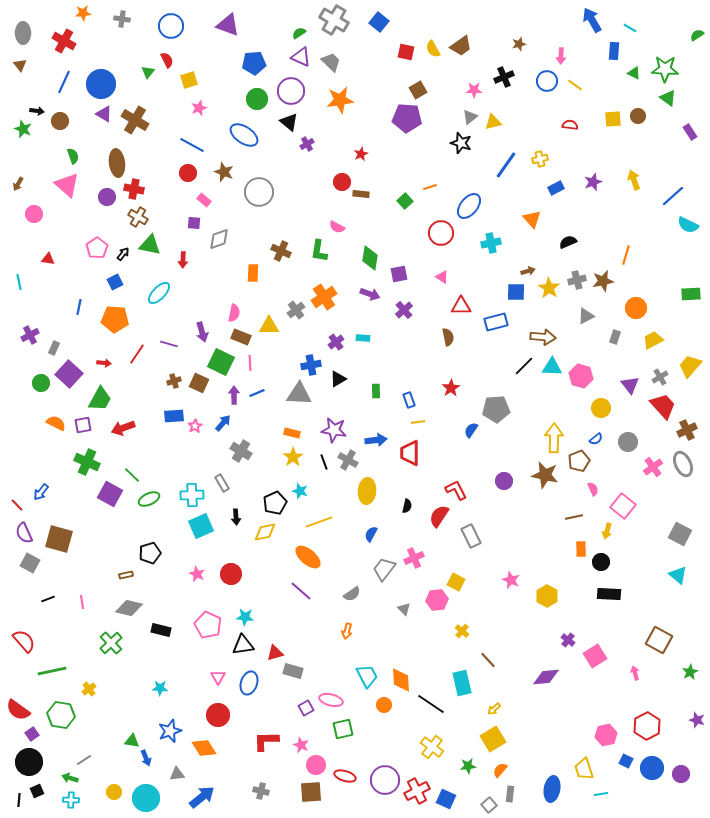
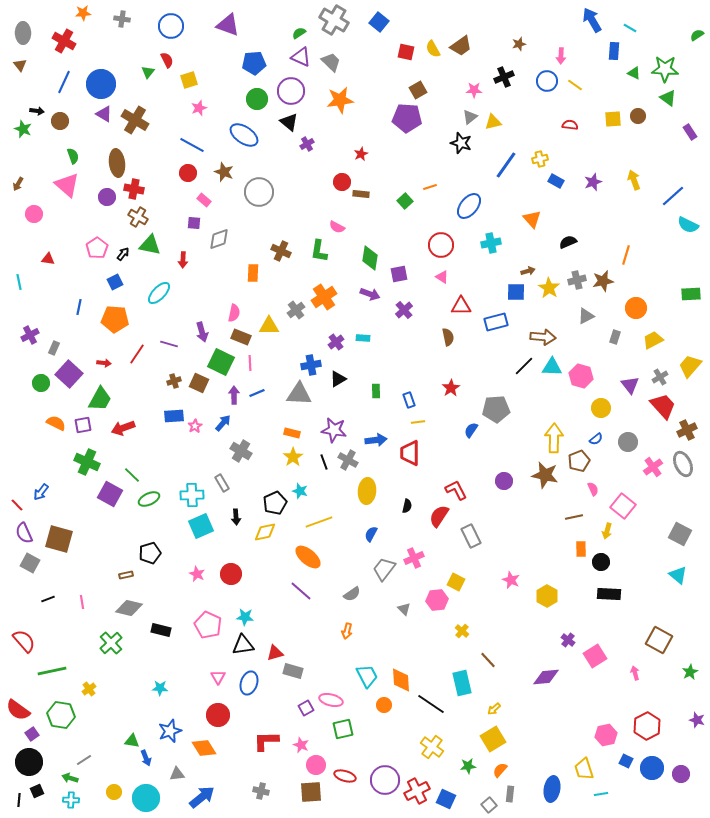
blue rectangle at (556, 188): moved 7 px up; rotated 56 degrees clockwise
red circle at (441, 233): moved 12 px down
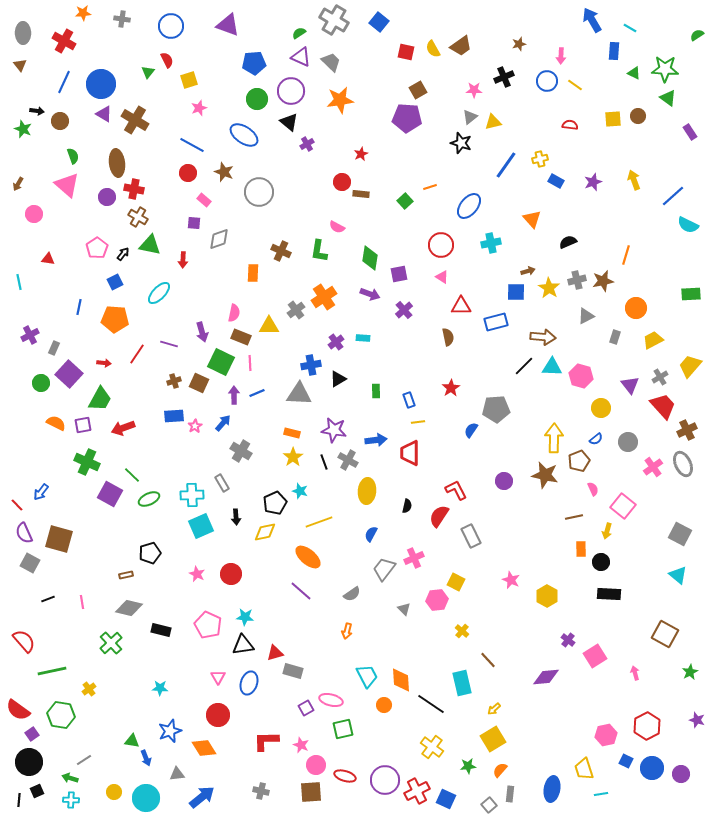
brown square at (659, 640): moved 6 px right, 6 px up
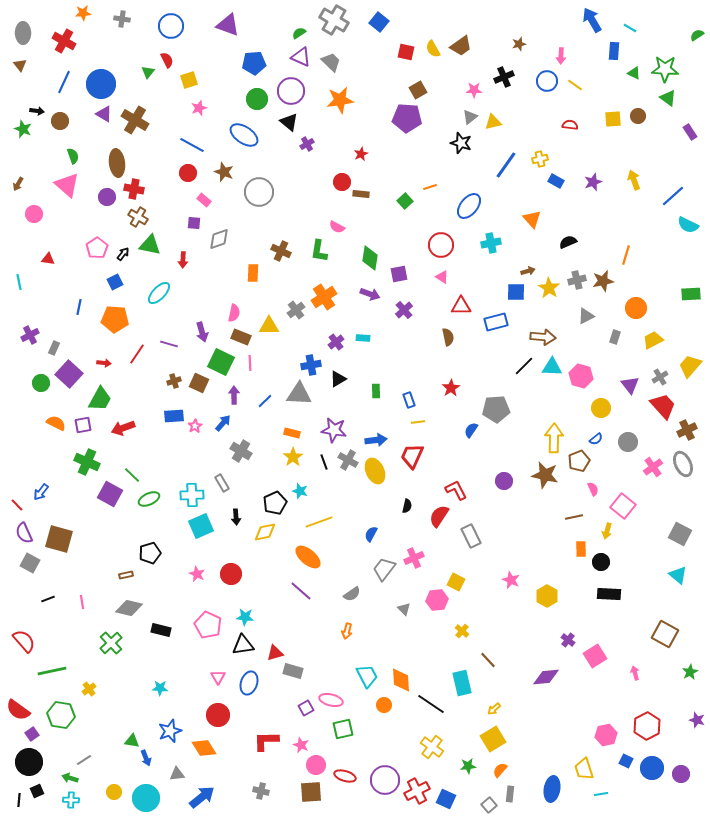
blue line at (257, 393): moved 8 px right, 8 px down; rotated 21 degrees counterclockwise
red trapezoid at (410, 453): moved 2 px right, 3 px down; rotated 24 degrees clockwise
yellow ellipse at (367, 491): moved 8 px right, 20 px up; rotated 30 degrees counterclockwise
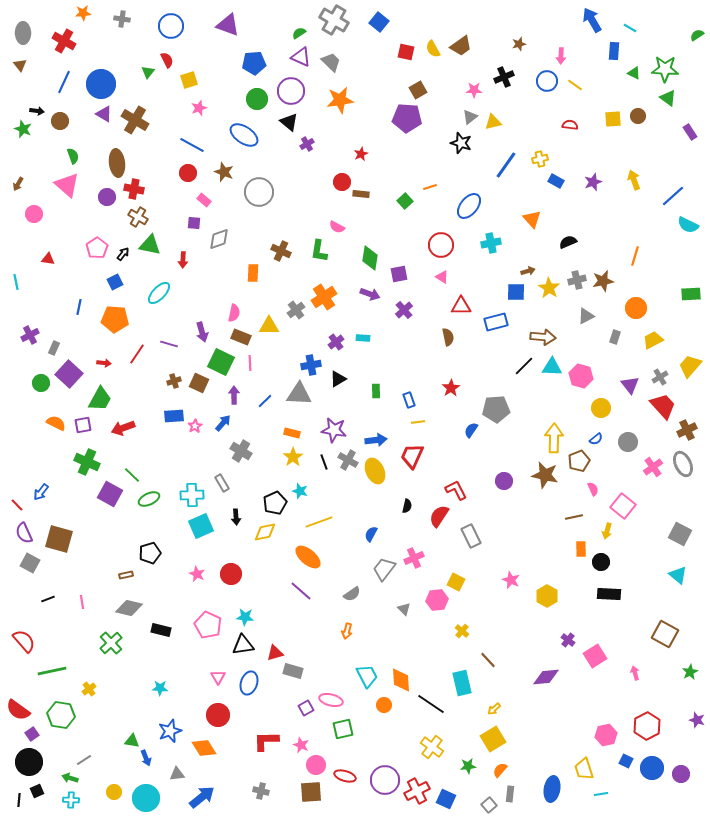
orange line at (626, 255): moved 9 px right, 1 px down
cyan line at (19, 282): moved 3 px left
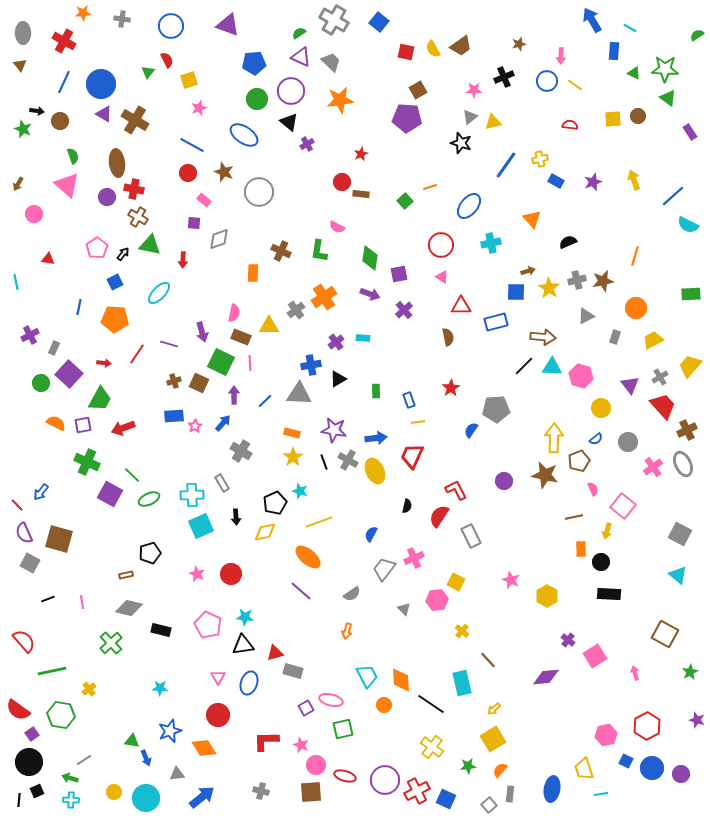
blue arrow at (376, 440): moved 2 px up
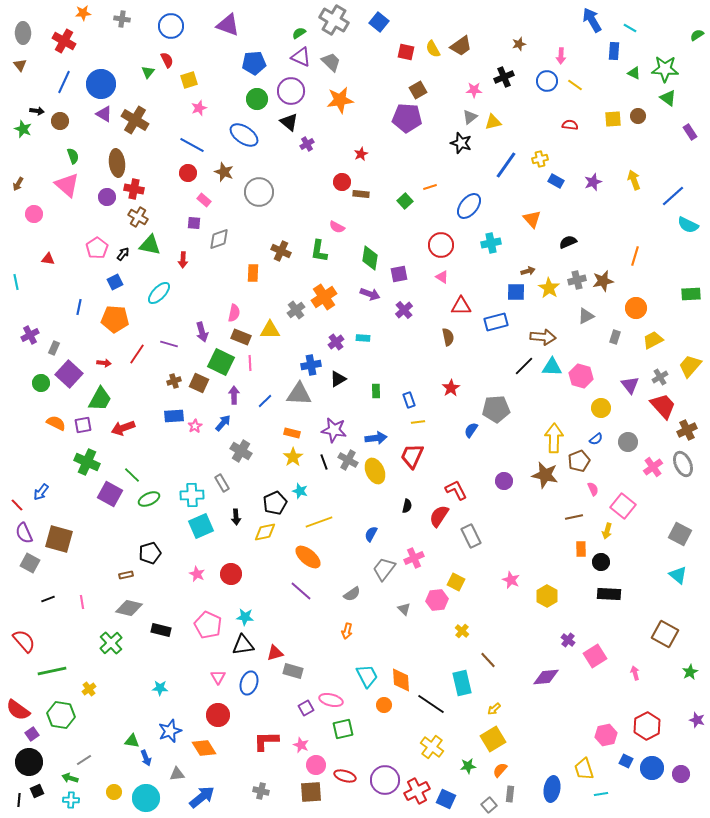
yellow triangle at (269, 326): moved 1 px right, 4 px down
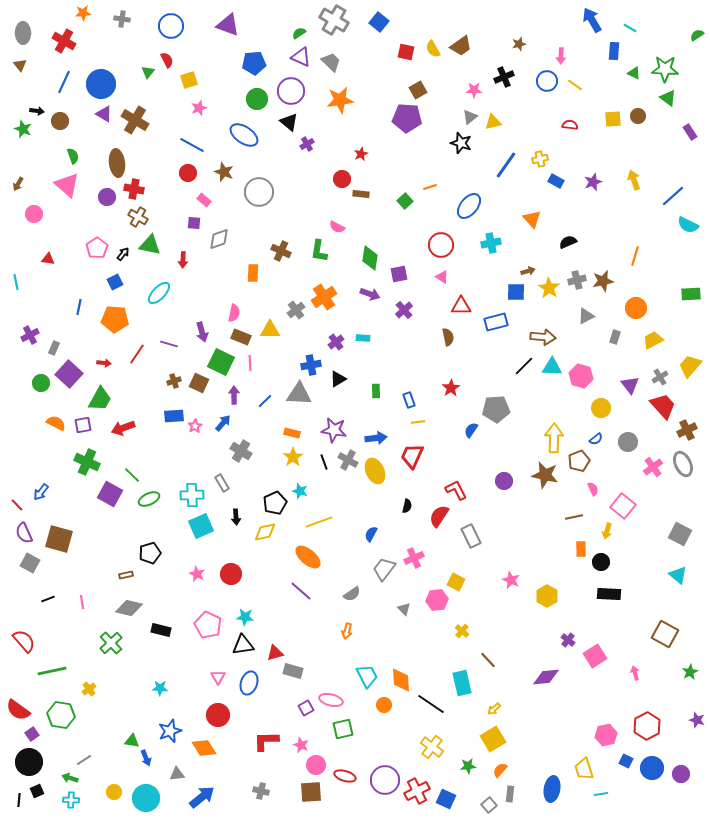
red circle at (342, 182): moved 3 px up
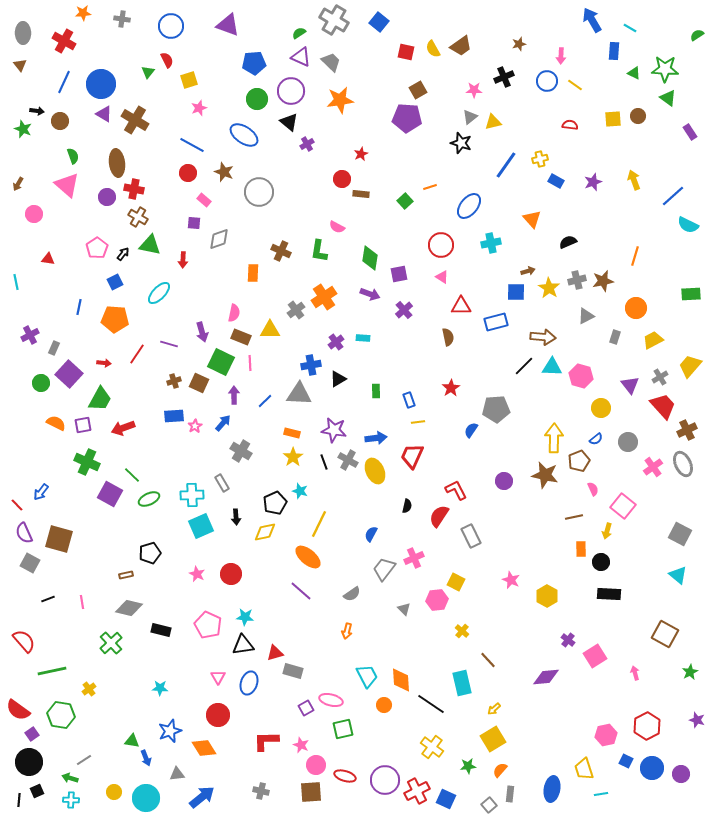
yellow line at (319, 522): moved 2 px down; rotated 44 degrees counterclockwise
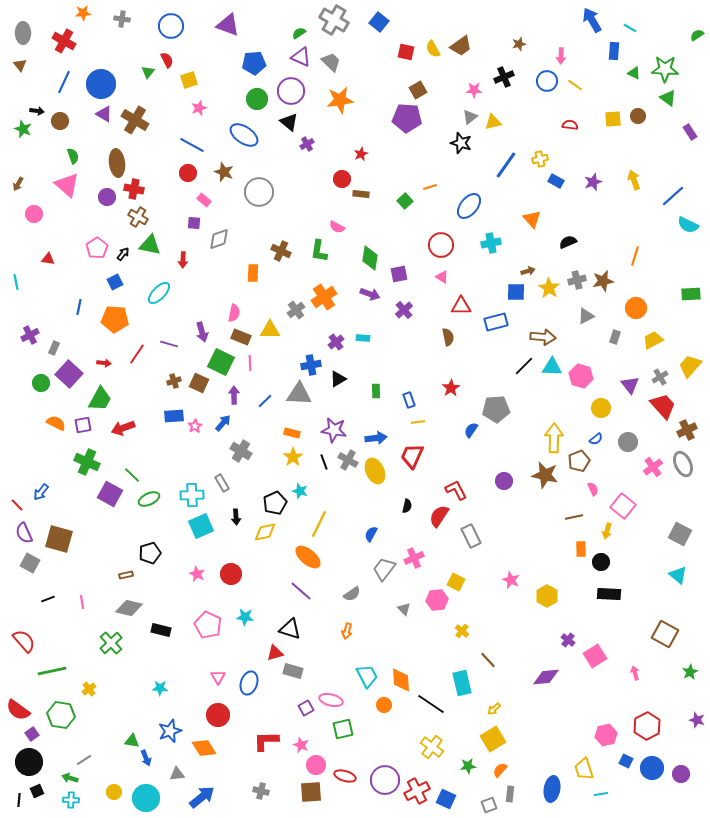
black triangle at (243, 645): moved 47 px right, 16 px up; rotated 25 degrees clockwise
gray square at (489, 805): rotated 21 degrees clockwise
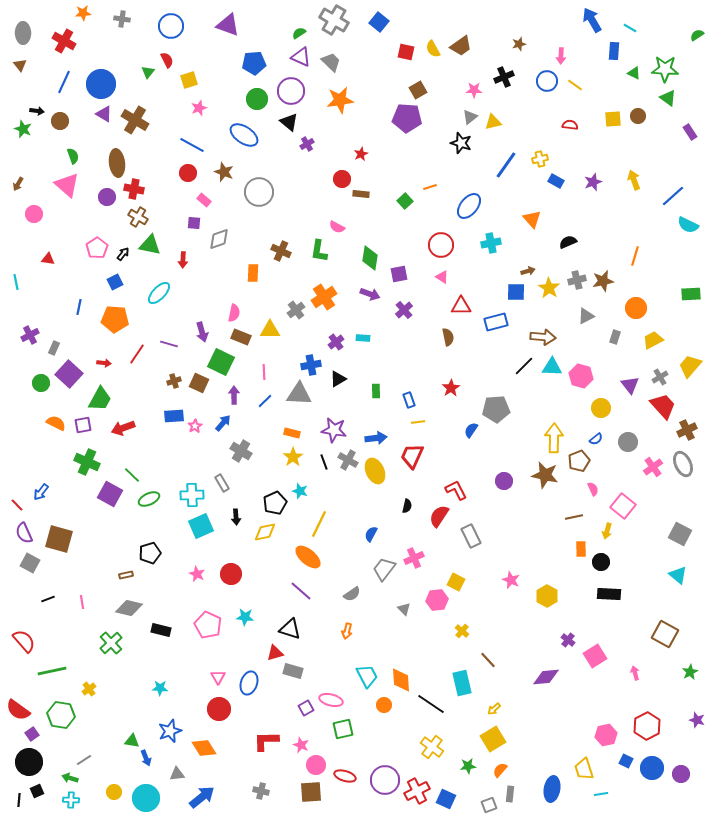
pink line at (250, 363): moved 14 px right, 9 px down
red circle at (218, 715): moved 1 px right, 6 px up
